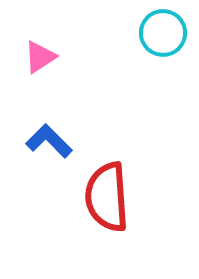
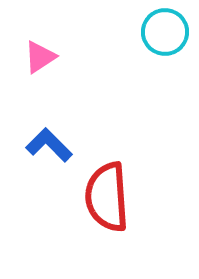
cyan circle: moved 2 px right, 1 px up
blue L-shape: moved 4 px down
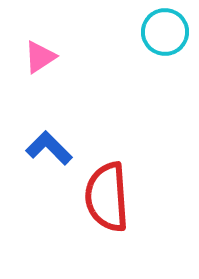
blue L-shape: moved 3 px down
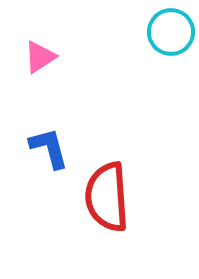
cyan circle: moved 6 px right
blue L-shape: rotated 30 degrees clockwise
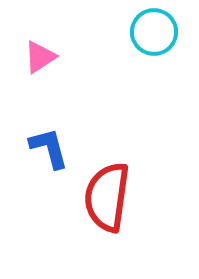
cyan circle: moved 17 px left
red semicircle: rotated 12 degrees clockwise
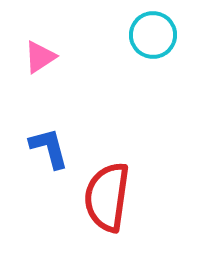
cyan circle: moved 1 px left, 3 px down
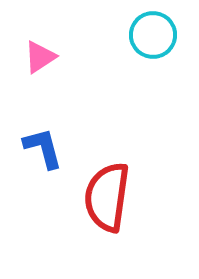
blue L-shape: moved 6 px left
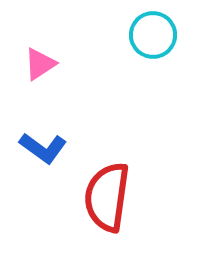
pink triangle: moved 7 px down
blue L-shape: rotated 141 degrees clockwise
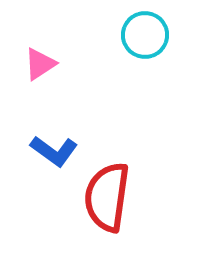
cyan circle: moved 8 px left
blue L-shape: moved 11 px right, 3 px down
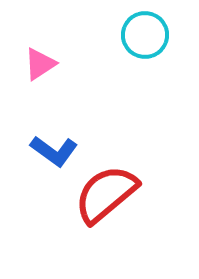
red semicircle: moved 1 px left, 3 px up; rotated 42 degrees clockwise
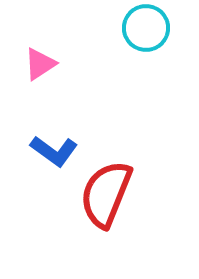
cyan circle: moved 1 px right, 7 px up
red semicircle: rotated 28 degrees counterclockwise
